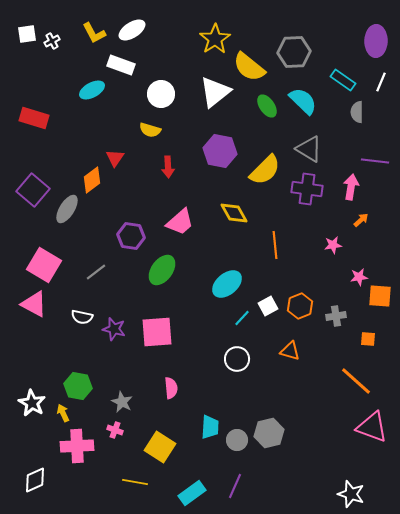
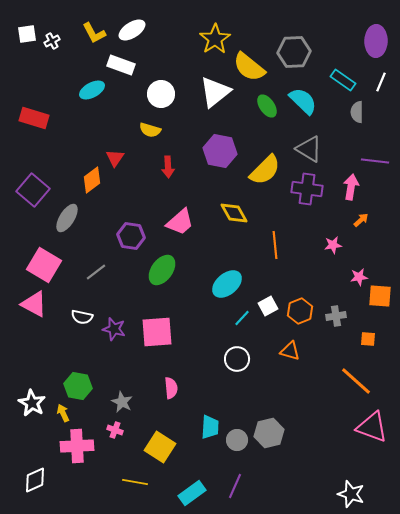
gray ellipse at (67, 209): moved 9 px down
orange hexagon at (300, 306): moved 5 px down
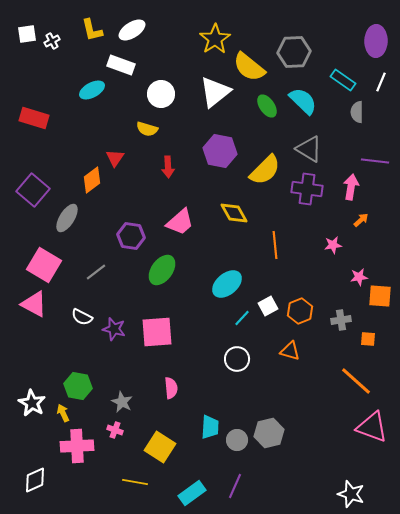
yellow L-shape at (94, 33): moved 2 px left, 3 px up; rotated 15 degrees clockwise
yellow semicircle at (150, 130): moved 3 px left, 1 px up
gray cross at (336, 316): moved 5 px right, 4 px down
white semicircle at (82, 317): rotated 15 degrees clockwise
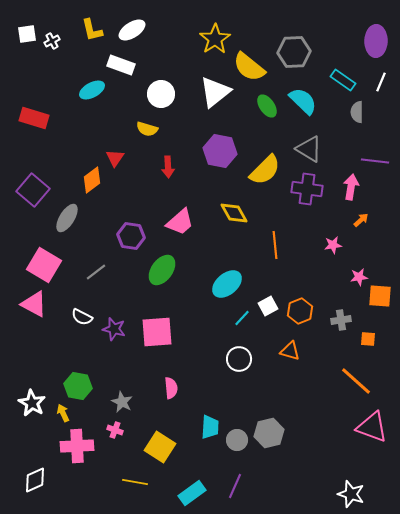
white circle at (237, 359): moved 2 px right
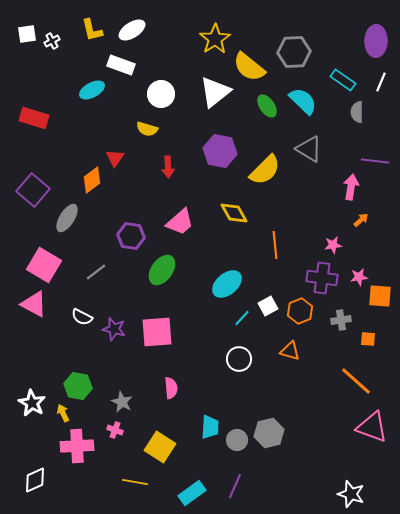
purple cross at (307, 189): moved 15 px right, 89 px down
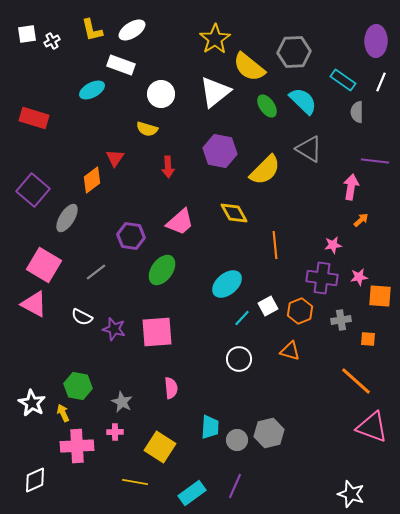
pink cross at (115, 430): moved 2 px down; rotated 21 degrees counterclockwise
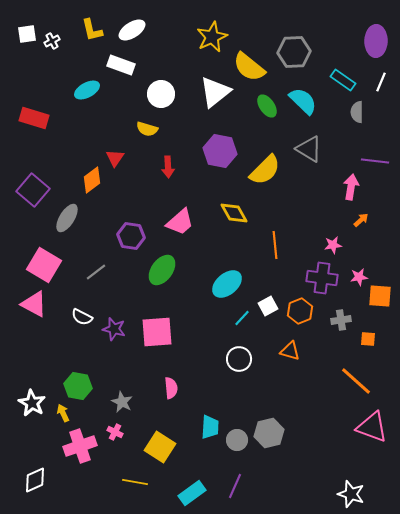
yellow star at (215, 39): moved 3 px left, 2 px up; rotated 8 degrees clockwise
cyan ellipse at (92, 90): moved 5 px left
pink cross at (115, 432): rotated 28 degrees clockwise
pink cross at (77, 446): moved 3 px right; rotated 16 degrees counterclockwise
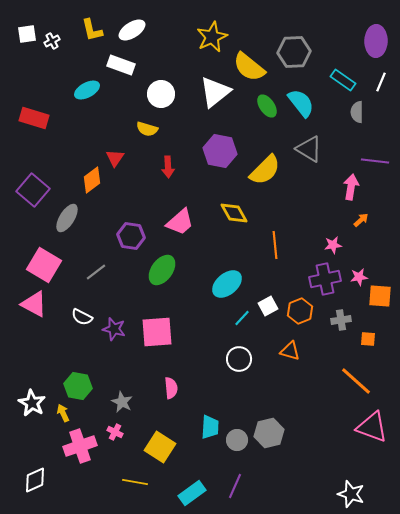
cyan semicircle at (303, 101): moved 2 px left, 2 px down; rotated 8 degrees clockwise
purple cross at (322, 278): moved 3 px right, 1 px down; rotated 20 degrees counterclockwise
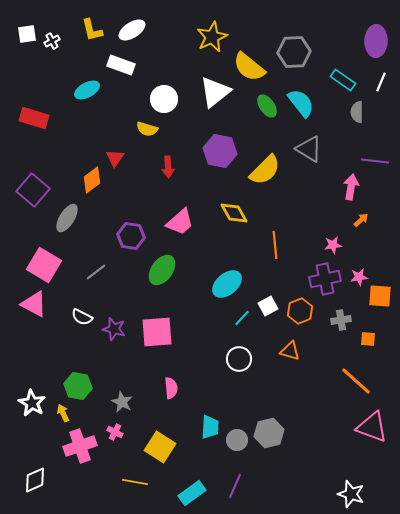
white circle at (161, 94): moved 3 px right, 5 px down
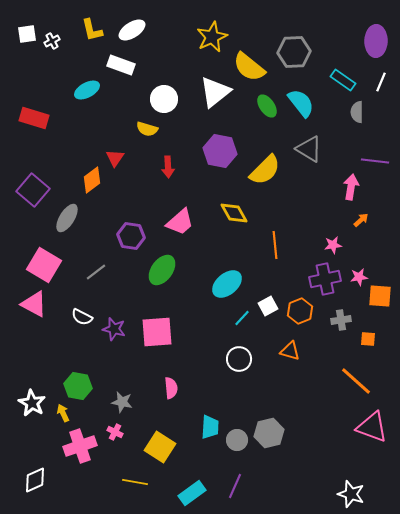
gray star at (122, 402): rotated 15 degrees counterclockwise
